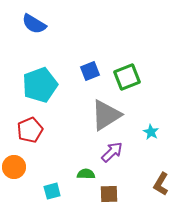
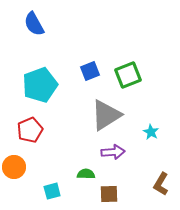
blue semicircle: rotated 30 degrees clockwise
green square: moved 1 px right, 2 px up
purple arrow: moved 1 px right; rotated 40 degrees clockwise
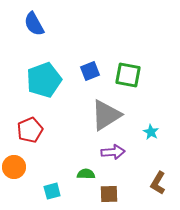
green square: rotated 32 degrees clockwise
cyan pentagon: moved 4 px right, 5 px up
brown L-shape: moved 3 px left, 1 px up
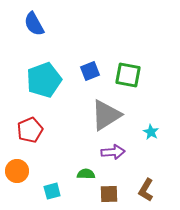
orange circle: moved 3 px right, 4 px down
brown L-shape: moved 12 px left, 7 px down
